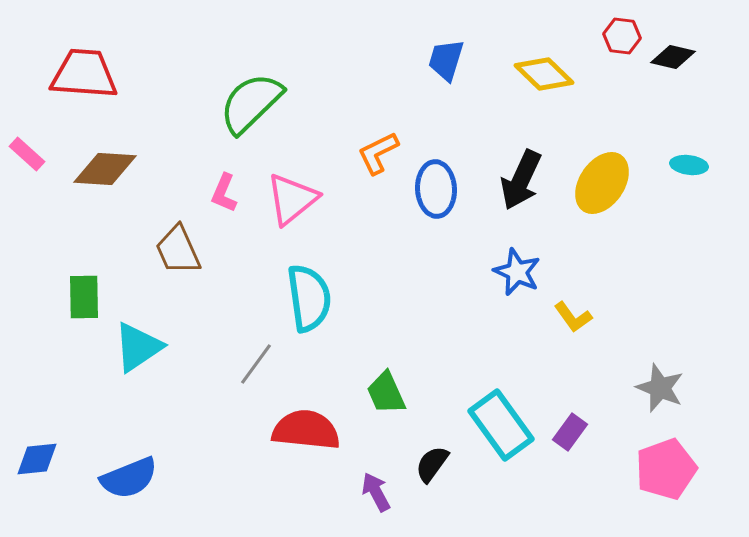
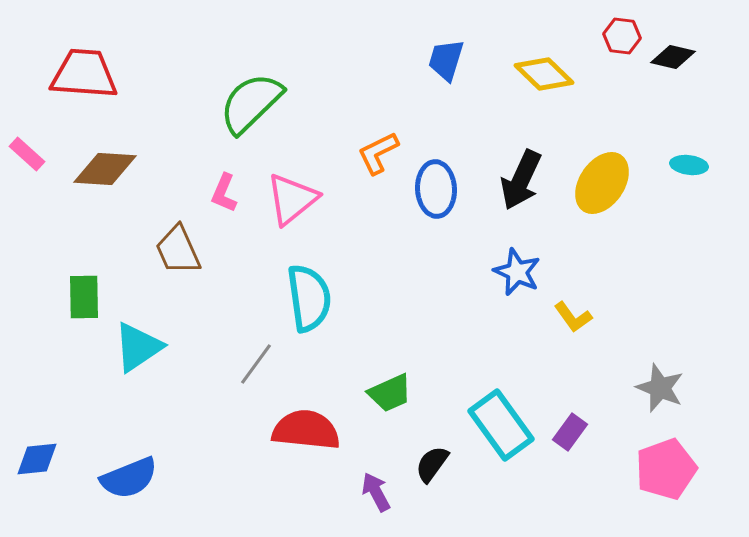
green trapezoid: moved 4 px right; rotated 90 degrees counterclockwise
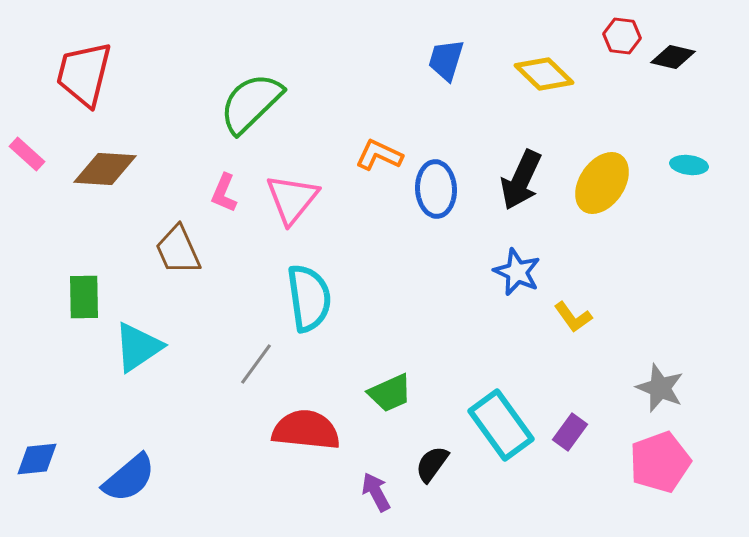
red trapezoid: rotated 80 degrees counterclockwise
orange L-shape: moved 1 px right, 2 px down; rotated 51 degrees clockwise
pink triangle: rotated 12 degrees counterclockwise
pink pentagon: moved 6 px left, 7 px up
blue semicircle: rotated 18 degrees counterclockwise
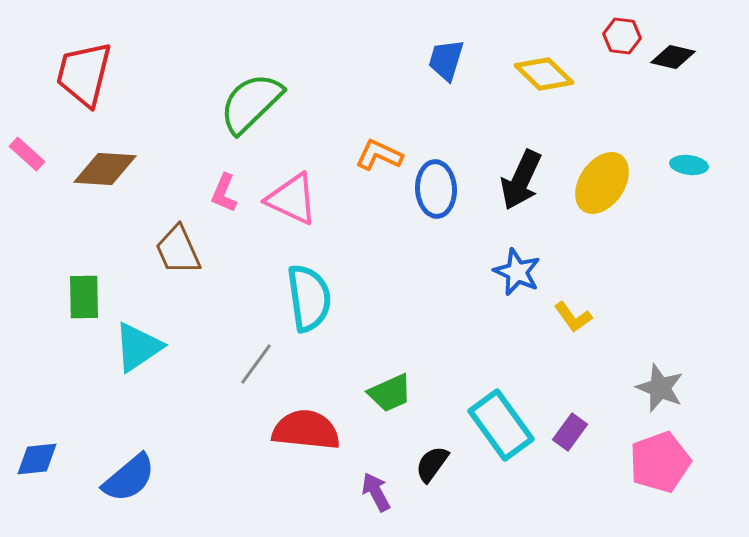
pink triangle: rotated 44 degrees counterclockwise
